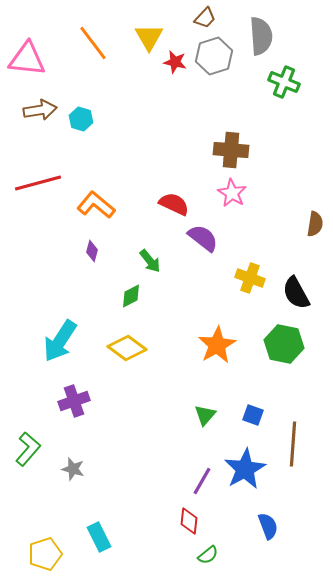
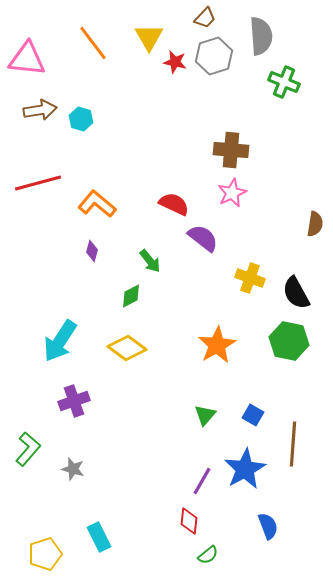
pink star: rotated 16 degrees clockwise
orange L-shape: moved 1 px right, 1 px up
green hexagon: moved 5 px right, 3 px up
blue square: rotated 10 degrees clockwise
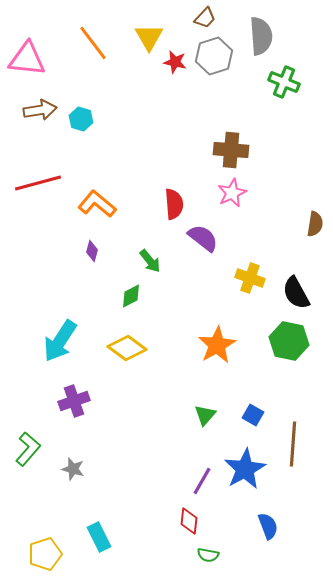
red semicircle: rotated 60 degrees clockwise
green semicircle: rotated 50 degrees clockwise
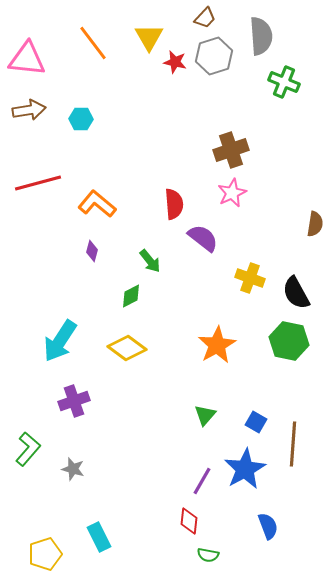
brown arrow: moved 11 px left
cyan hexagon: rotated 15 degrees counterclockwise
brown cross: rotated 24 degrees counterclockwise
blue square: moved 3 px right, 7 px down
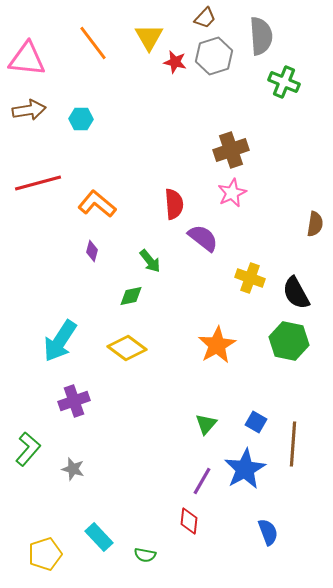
green diamond: rotated 15 degrees clockwise
green triangle: moved 1 px right, 9 px down
blue semicircle: moved 6 px down
cyan rectangle: rotated 16 degrees counterclockwise
green semicircle: moved 63 px left
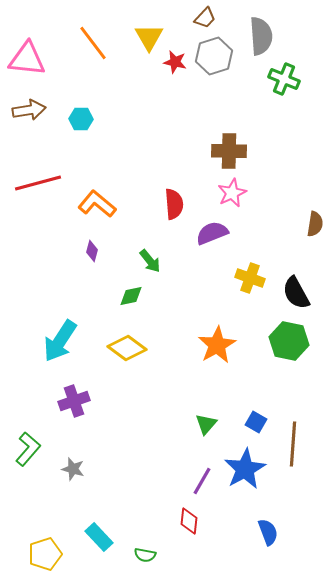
green cross: moved 3 px up
brown cross: moved 2 px left, 1 px down; rotated 20 degrees clockwise
purple semicircle: moved 9 px right, 5 px up; rotated 60 degrees counterclockwise
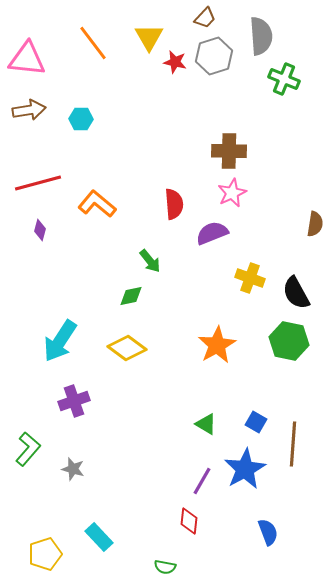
purple diamond: moved 52 px left, 21 px up
green triangle: rotated 40 degrees counterclockwise
green semicircle: moved 20 px right, 12 px down
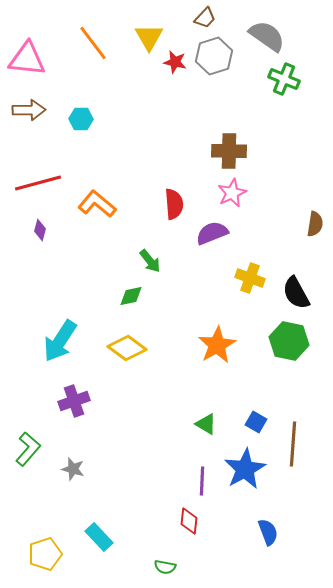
gray semicircle: moved 6 px right; rotated 51 degrees counterclockwise
brown arrow: rotated 8 degrees clockwise
purple line: rotated 28 degrees counterclockwise
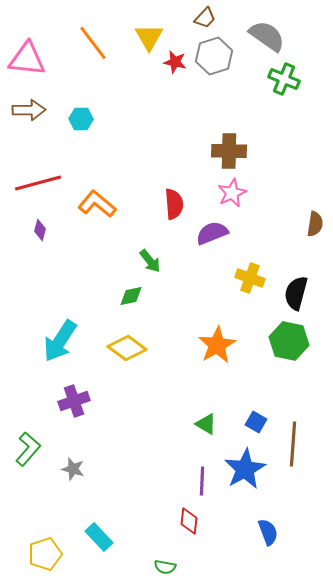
black semicircle: rotated 44 degrees clockwise
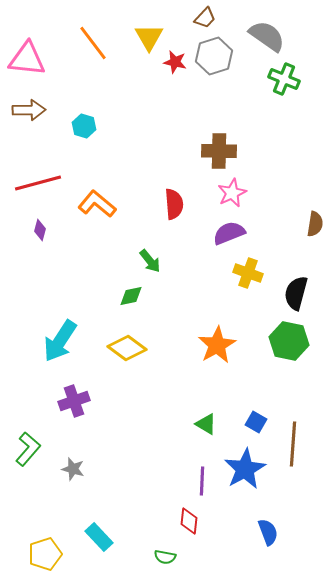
cyan hexagon: moved 3 px right, 7 px down; rotated 15 degrees clockwise
brown cross: moved 10 px left
purple semicircle: moved 17 px right
yellow cross: moved 2 px left, 5 px up
green semicircle: moved 10 px up
